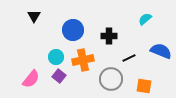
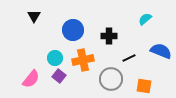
cyan circle: moved 1 px left, 1 px down
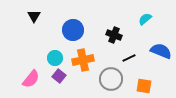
black cross: moved 5 px right, 1 px up; rotated 21 degrees clockwise
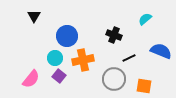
blue circle: moved 6 px left, 6 px down
gray circle: moved 3 px right
